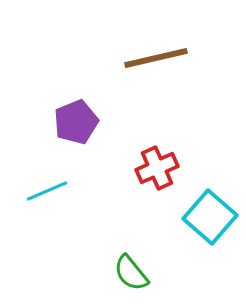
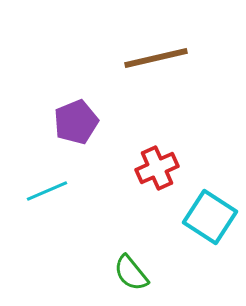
cyan square: rotated 8 degrees counterclockwise
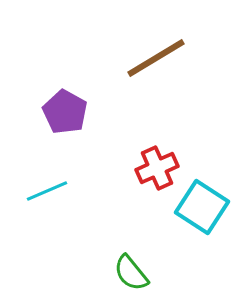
brown line: rotated 18 degrees counterclockwise
purple pentagon: moved 11 px left, 10 px up; rotated 21 degrees counterclockwise
cyan square: moved 8 px left, 10 px up
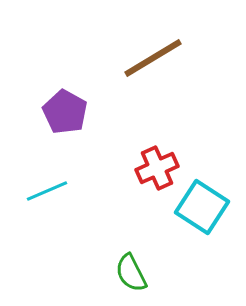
brown line: moved 3 px left
green semicircle: rotated 12 degrees clockwise
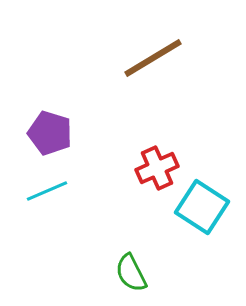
purple pentagon: moved 15 px left, 21 px down; rotated 12 degrees counterclockwise
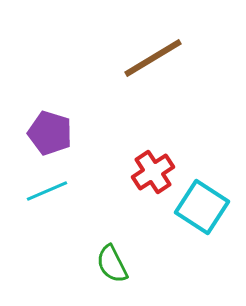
red cross: moved 4 px left, 4 px down; rotated 9 degrees counterclockwise
green semicircle: moved 19 px left, 9 px up
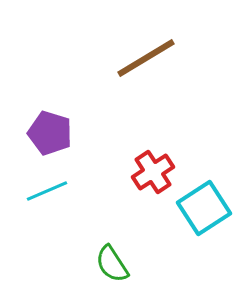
brown line: moved 7 px left
cyan square: moved 2 px right, 1 px down; rotated 24 degrees clockwise
green semicircle: rotated 6 degrees counterclockwise
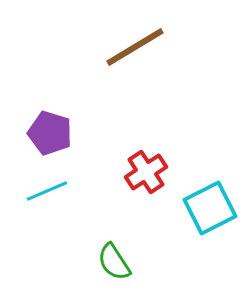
brown line: moved 11 px left, 11 px up
red cross: moved 7 px left
cyan square: moved 6 px right; rotated 6 degrees clockwise
green semicircle: moved 2 px right, 2 px up
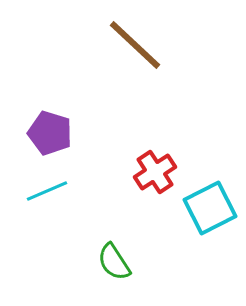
brown line: moved 2 px up; rotated 74 degrees clockwise
red cross: moved 9 px right
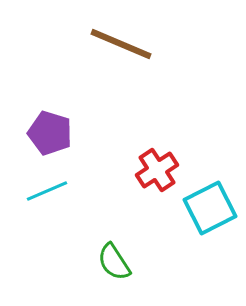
brown line: moved 14 px left, 1 px up; rotated 20 degrees counterclockwise
red cross: moved 2 px right, 2 px up
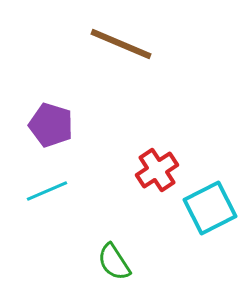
purple pentagon: moved 1 px right, 8 px up
